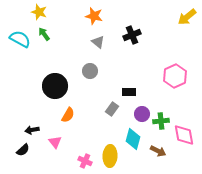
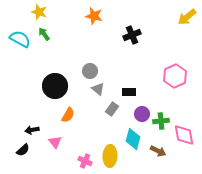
gray triangle: moved 47 px down
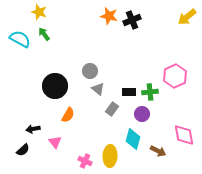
orange star: moved 15 px right
black cross: moved 15 px up
green cross: moved 11 px left, 29 px up
black arrow: moved 1 px right, 1 px up
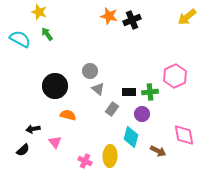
green arrow: moved 3 px right
orange semicircle: rotated 105 degrees counterclockwise
cyan diamond: moved 2 px left, 2 px up
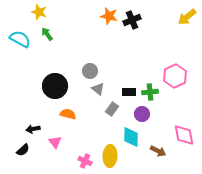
orange semicircle: moved 1 px up
cyan diamond: rotated 15 degrees counterclockwise
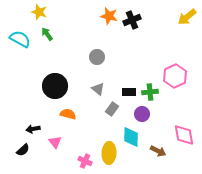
gray circle: moved 7 px right, 14 px up
yellow ellipse: moved 1 px left, 3 px up
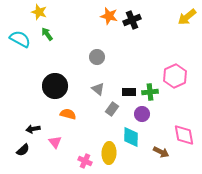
brown arrow: moved 3 px right, 1 px down
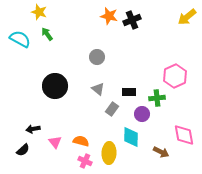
green cross: moved 7 px right, 6 px down
orange semicircle: moved 13 px right, 27 px down
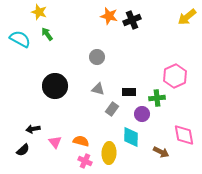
gray triangle: rotated 24 degrees counterclockwise
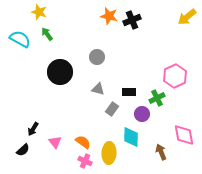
black circle: moved 5 px right, 14 px up
green cross: rotated 21 degrees counterclockwise
black arrow: rotated 48 degrees counterclockwise
orange semicircle: moved 2 px right, 1 px down; rotated 21 degrees clockwise
brown arrow: rotated 140 degrees counterclockwise
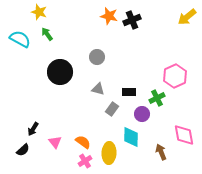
pink cross: rotated 32 degrees clockwise
